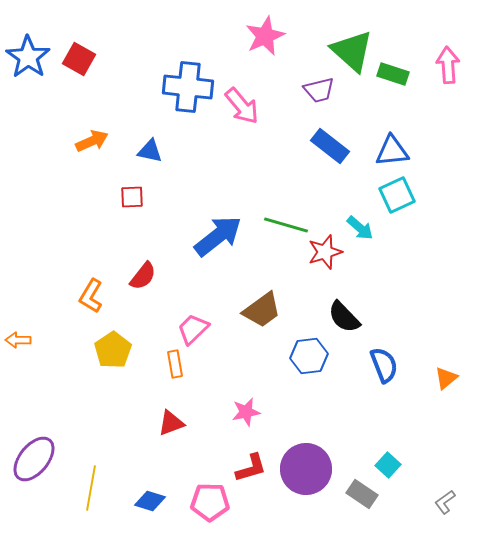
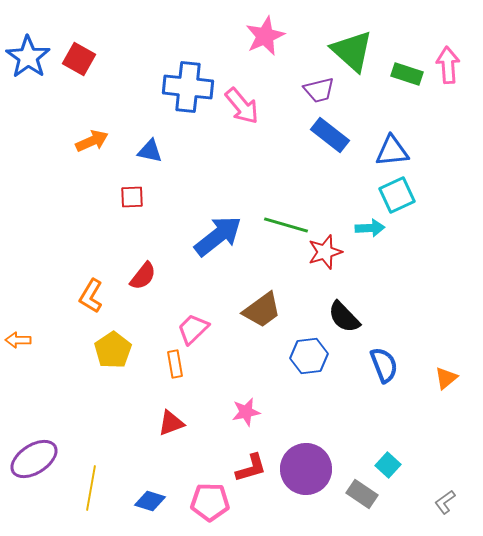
green rectangle at (393, 74): moved 14 px right
blue rectangle at (330, 146): moved 11 px up
cyan arrow at (360, 228): moved 10 px right; rotated 44 degrees counterclockwise
purple ellipse at (34, 459): rotated 18 degrees clockwise
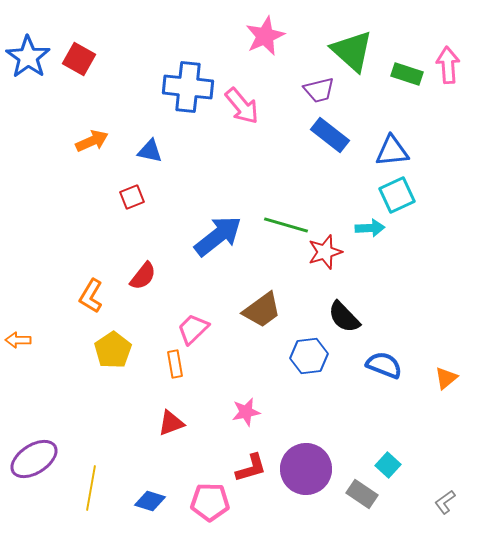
red square at (132, 197): rotated 20 degrees counterclockwise
blue semicircle at (384, 365): rotated 48 degrees counterclockwise
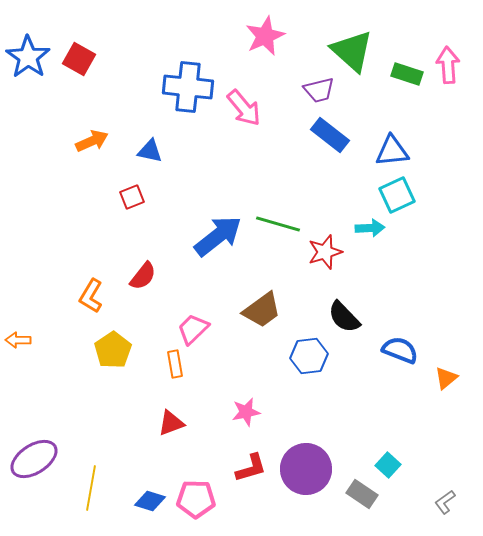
pink arrow at (242, 106): moved 2 px right, 2 px down
green line at (286, 225): moved 8 px left, 1 px up
blue semicircle at (384, 365): moved 16 px right, 15 px up
pink pentagon at (210, 502): moved 14 px left, 3 px up
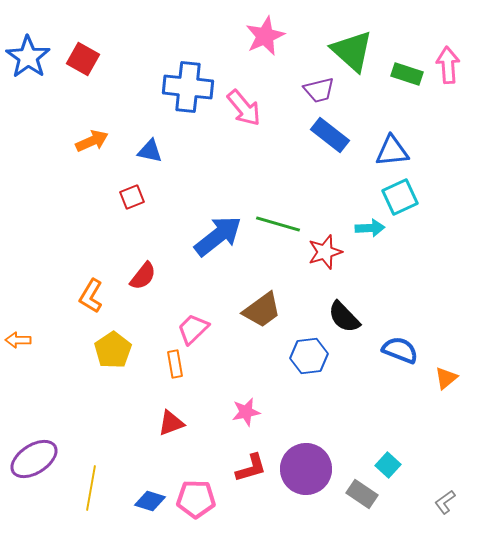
red square at (79, 59): moved 4 px right
cyan square at (397, 195): moved 3 px right, 2 px down
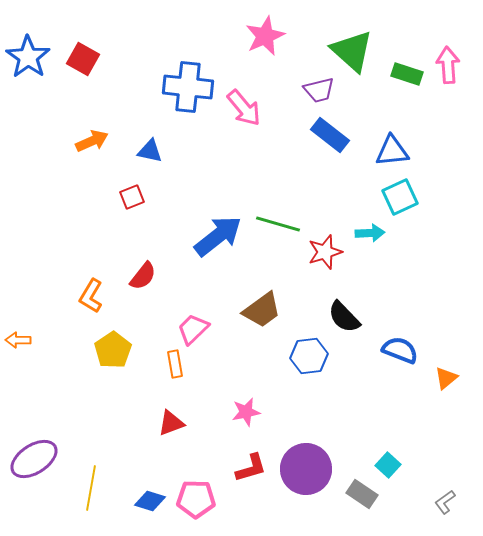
cyan arrow at (370, 228): moved 5 px down
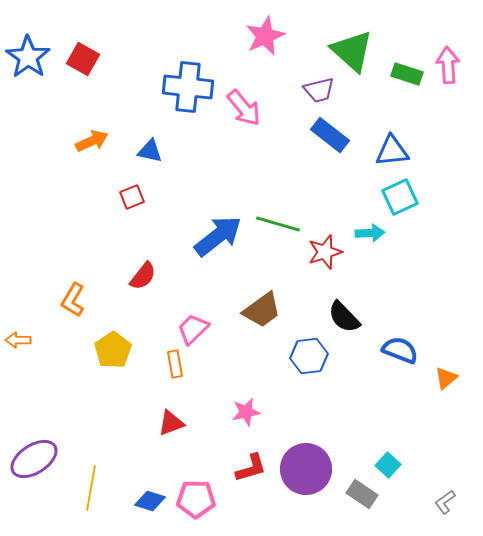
orange L-shape at (91, 296): moved 18 px left, 4 px down
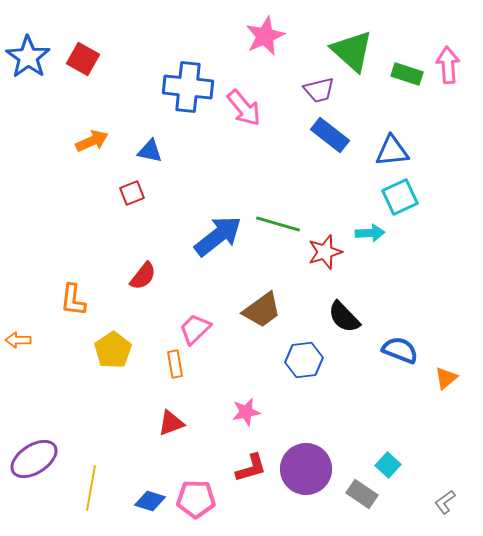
red square at (132, 197): moved 4 px up
orange L-shape at (73, 300): rotated 24 degrees counterclockwise
pink trapezoid at (193, 329): moved 2 px right
blue hexagon at (309, 356): moved 5 px left, 4 px down
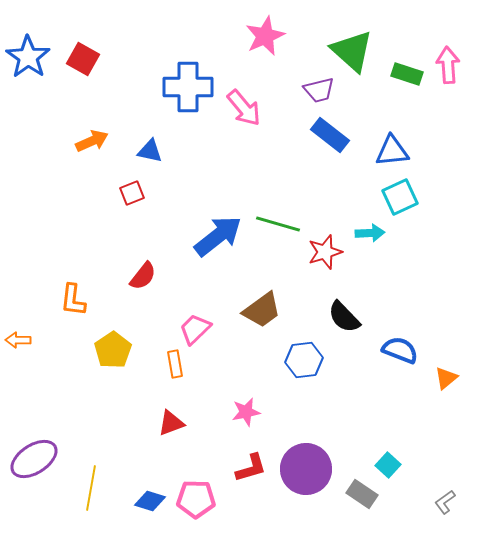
blue cross at (188, 87): rotated 6 degrees counterclockwise
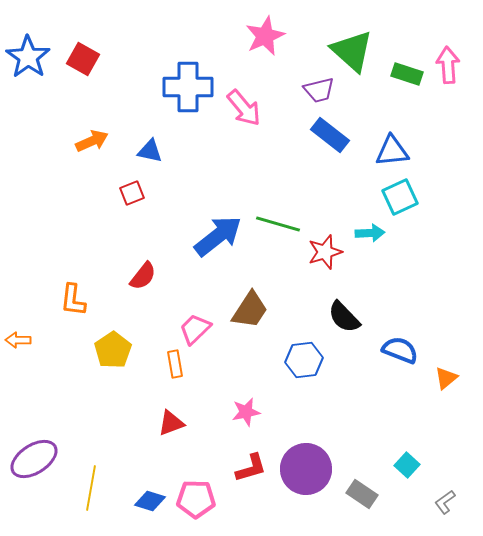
brown trapezoid at (262, 310): moved 12 px left; rotated 21 degrees counterclockwise
cyan square at (388, 465): moved 19 px right
